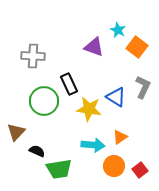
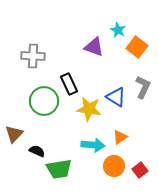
brown triangle: moved 2 px left, 2 px down
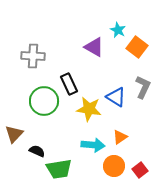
purple triangle: rotated 10 degrees clockwise
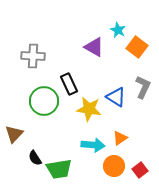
orange triangle: moved 1 px down
black semicircle: moved 2 px left, 7 px down; rotated 147 degrees counterclockwise
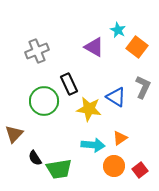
gray cross: moved 4 px right, 5 px up; rotated 25 degrees counterclockwise
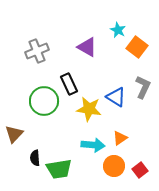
purple triangle: moved 7 px left
black semicircle: rotated 28 degrees clockwise
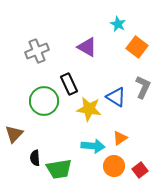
cyan star: moved 6 px up
cyan arrow: moved 1 px down
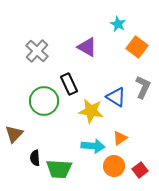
gray cross: rotated 25 degrees counterclockwise
yellow star: moved 2 px right, 2 px down
green trapezoid: rotated 12 degrees clockwise
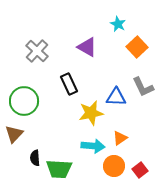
orange square: rotated 10 degrees clockwise
gray L-shape: rotated 130 degrees clockwise
blue triangle: rotated 30 degrees counterclockwise
green circle: moved 20 px left
yellow star: moved 2 px down; rotated 20 degrees counterclockwise
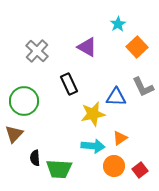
cyan star: rotated 14 degrees clockwise
yellow star: moved 2 px right, 1 px down
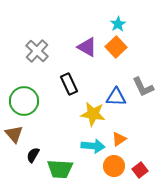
orange square: moved 21 px left
yellow star: rotated 20 degrees clockwise
brown triangle: rotated 24 degrees counterclockwise
orange triangle: moved 1 px left, 1 px down
black semicircle: moved 2 px left, 3 px up; rotated 35 degrees clockwise
green trapezoid: moved 1 px right
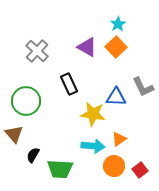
green circle: moved 2 px right
